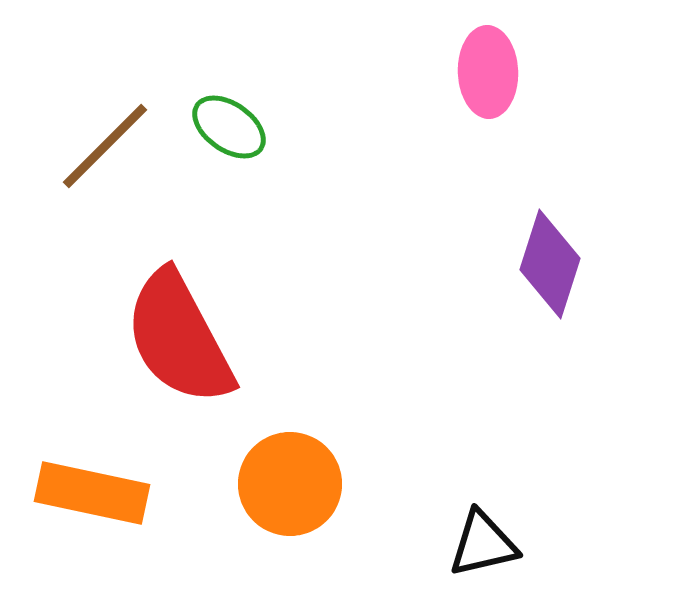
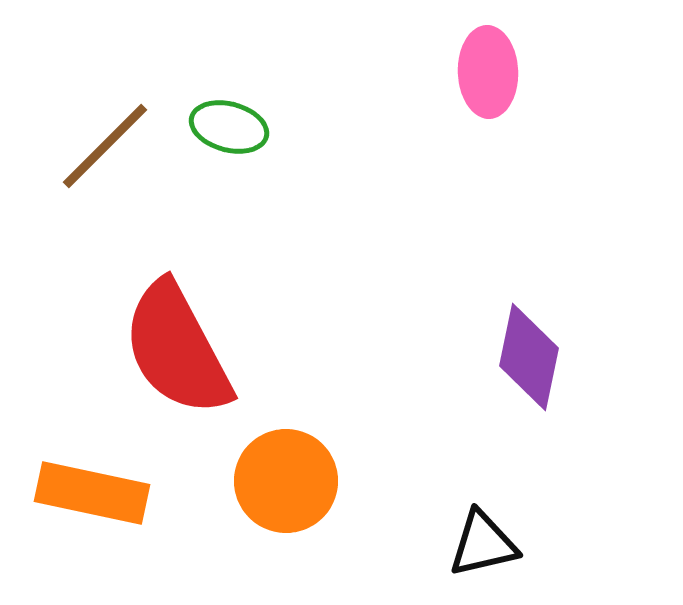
green ellipse: rotated 20 degrees counterclockwise
purple diamond: moved 21 px left, 93 px down; rotated 6 degrees counterclockwise
red semicircle: moved 2 px left, 11 px down
orange circle: moved 4 px left, 3 px up
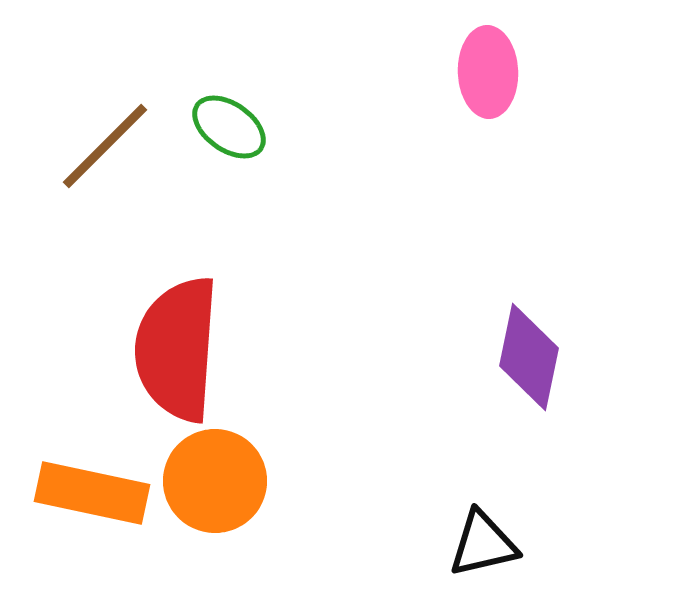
green ellipse: rotated 20 degrees clockwise
red semicircle: rotated 32 degrees clockwise
orange circle: moved 71 px left
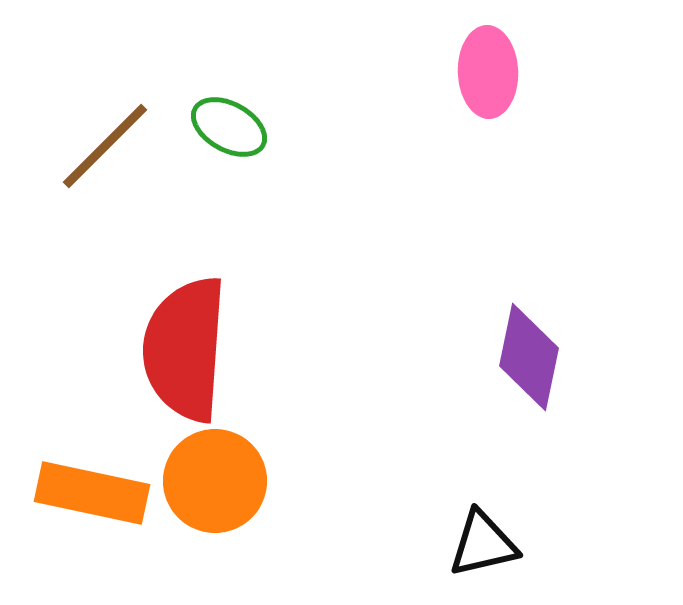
green ellipse: rotated 6 degrees counterclockwise
red semicircle: moved 8 px right
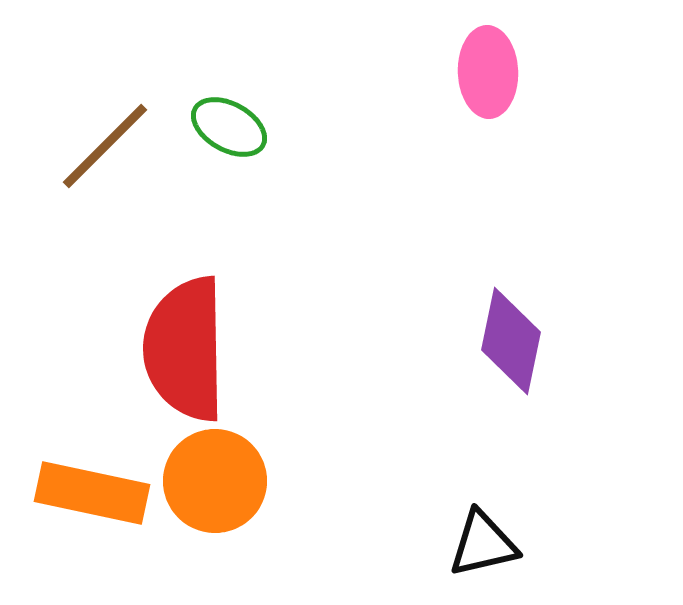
red semicircle: rotated 5 degrees counterclockwise
purple diamond: moved 18 px left, 16 px up
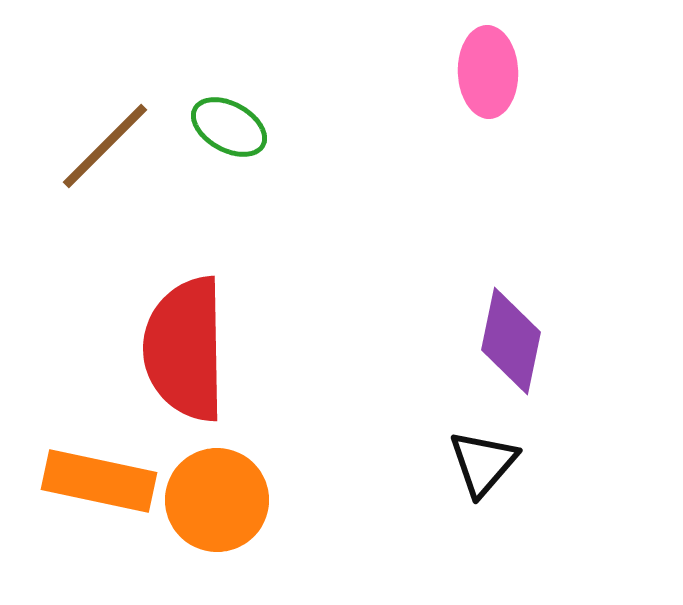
orange circle: moved 2 px right, 19 px down
orange rectangle: moved 7 px right, 12 px up
black triangle: moved 81 px up; rotated 36 degrees counterclockwise
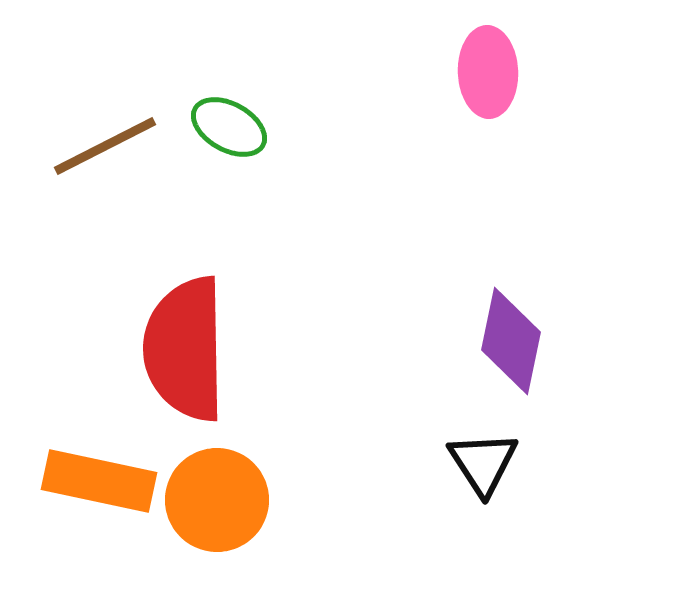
brown line: rotated 18 degrees clockwise
black triangle: rotated 14 degrees counterclockwise
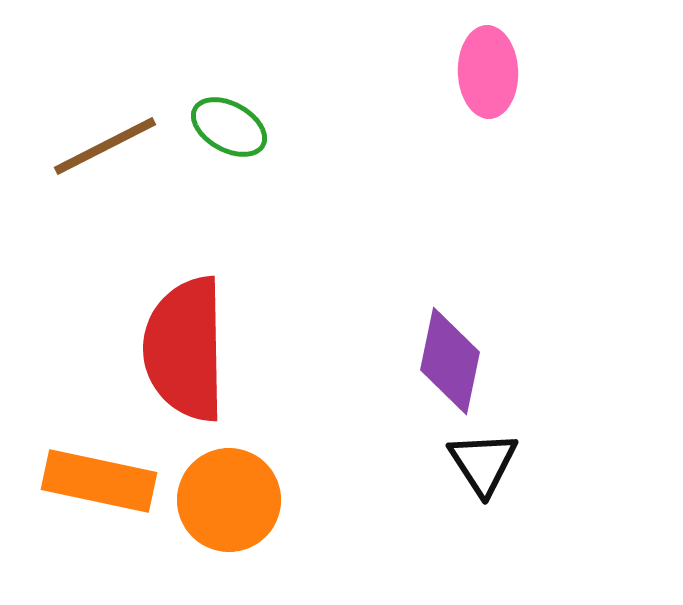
purple diamond: moved 61 px left, 20 px down
orange circle: moved 12 px right
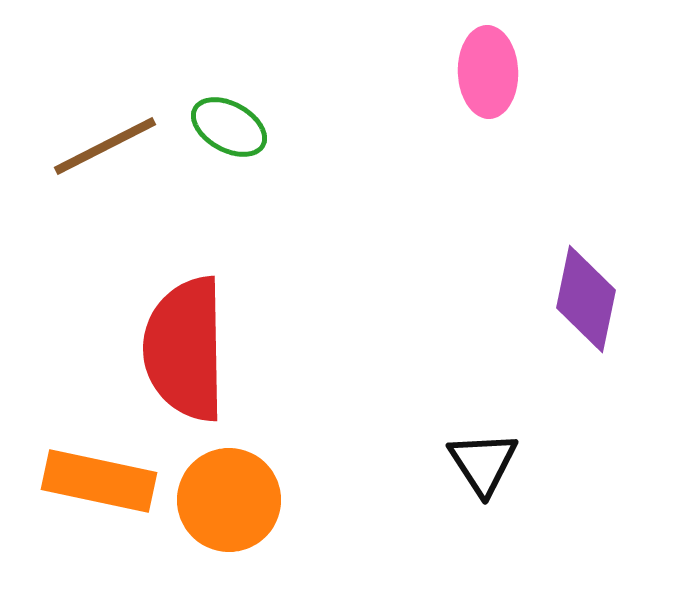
purple diamond: moved 136 px right, 62 px up
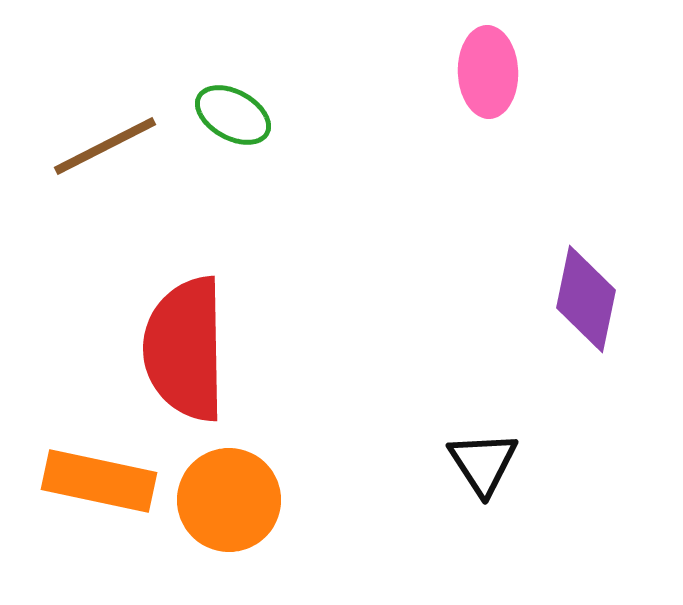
green ellipse: moved 4 px right, 12 px up
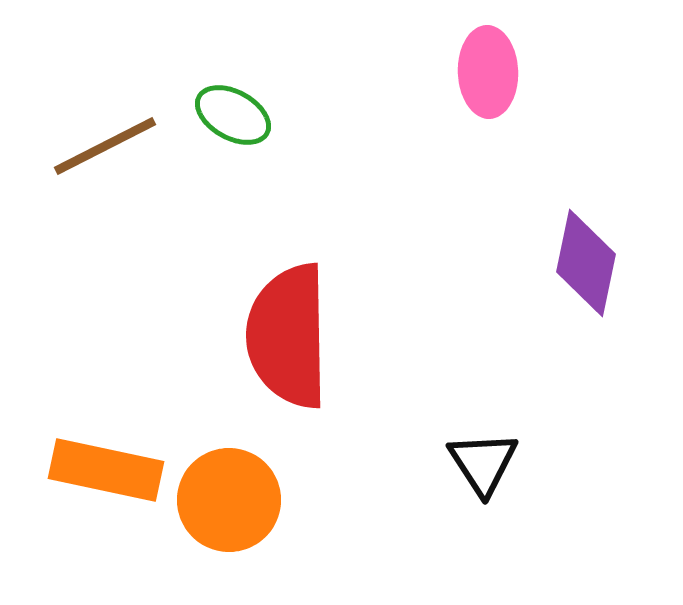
purple diamond: moved 36 px up
red semicircle: moved 103 px right, 13 px up
orange rectangle: moved 7 px right, 11 px up
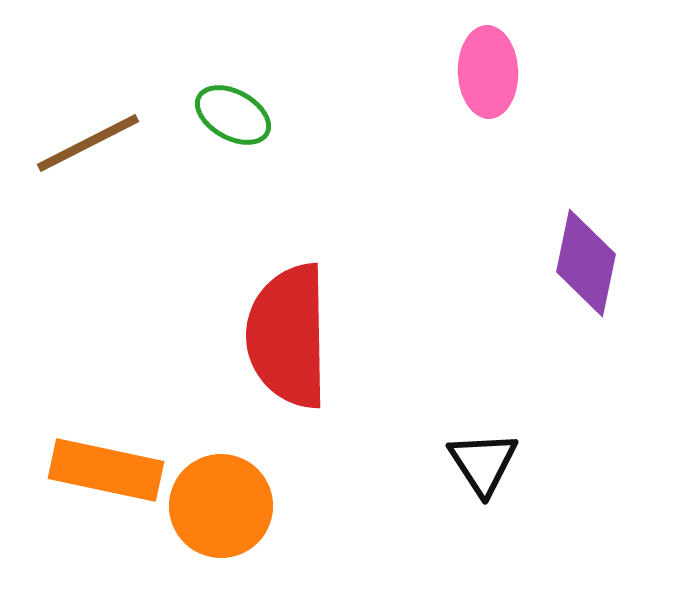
brown line: moved 17 px left, 3 px up
orange circle: moved 8 px left, 6 px down
